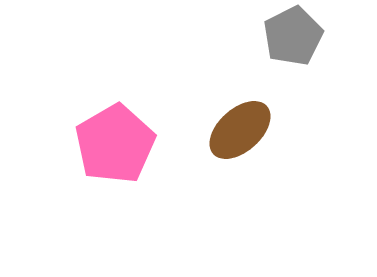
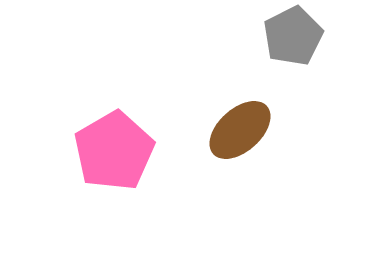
pink pentagon: moved 1 px left, 7 px down
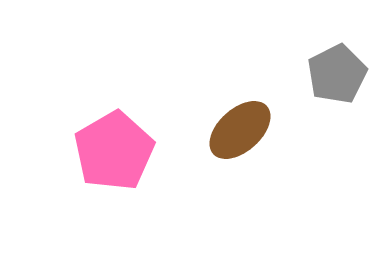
gray pentagon: moved 44 px right, 38 px down
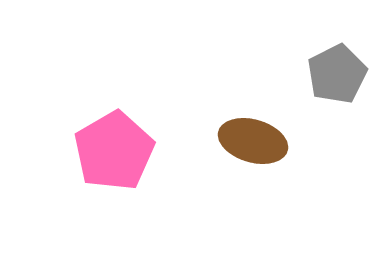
brown ellipse: moved 13 px right, 11 px down; rotated 58 degrees clockwise
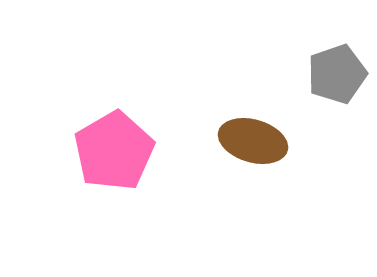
gray pentagon: rotated 8 degrees clockwise
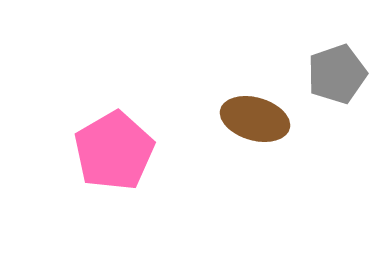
brown ellipse: moved 2 px right, 22 px up
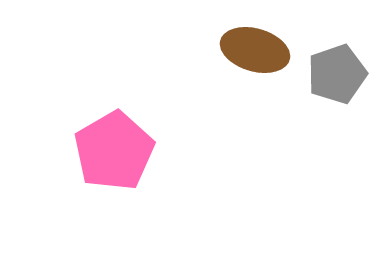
brown ellipse: moved 69 px up
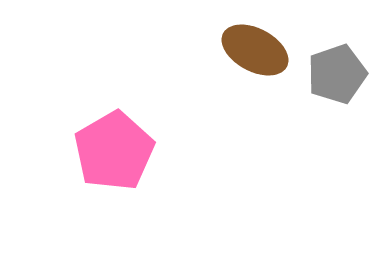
brown ellipse: rotated 12 degrees clockwise
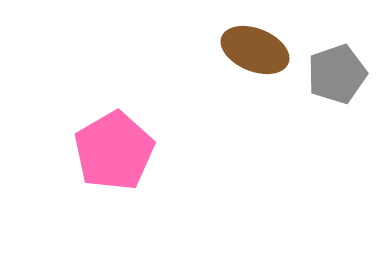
brown ellipse: rotated 6 degrees counterclockwise
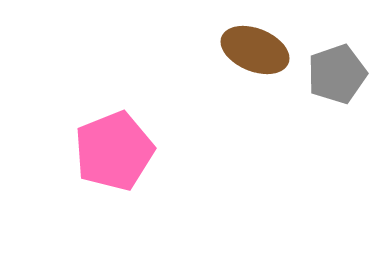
pink pentagon: rotated 8 degrees clockwise
